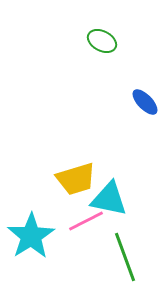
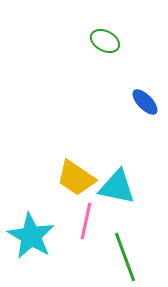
green ellipse: moved 3 px right
yellow trapezoid: moved 1 px up; rotated 51 degrees clockwise
cyan triangle: moved 8 px right, 12 px up
pink line: rotated 51 degrees counterclockwise
cyan star: rotated 9 degrees counterclockwise
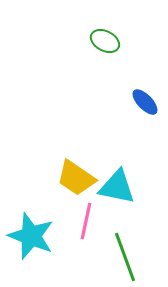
cyan star: rotated 9 degrees counterclockwise
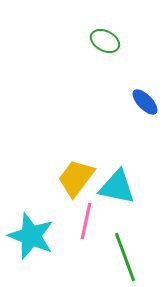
yellow trapezoid: rotated 93 degrees clockwise
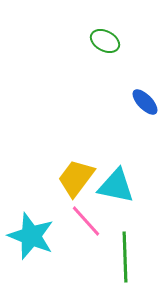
cyan triangle: moved 1 px left, 1 px up
pink line: rotated 54 degrees counterclockwise
green line: rotated 18 degrees clockwise
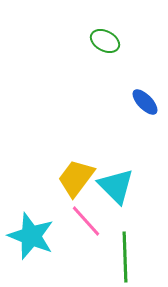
cyan triangle: rotated 33 degrees clockwise
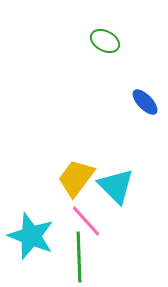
green line: moved 46 px left
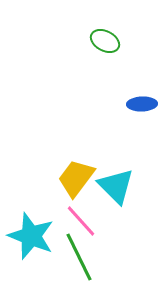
blue ellipse: moved 3 px left, 2 px down; rotated 48 degrees counterclockwise
pink line: moved 5 px left
green line: rotated 24 degrees counterclockwise
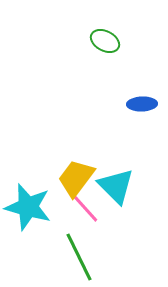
pink line: moved 3 px right, 14 px up
cyan star: moved 3 px left, 29 px up; rotated 6 degrees counterclockwise
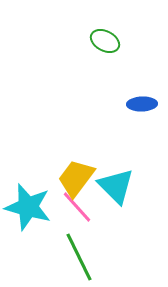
pink line: moved 7 px left
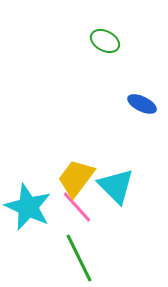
blue ellipse: rotated 28 degrees clockwise
cyan star: rotated 9 degrees clockwise
green line: moved 1 px down
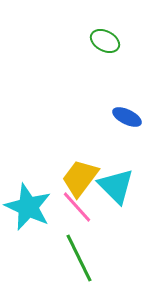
blue ellipse: moved 15 px left, 13 px down
yellow trapezoid: moved 4 px right
